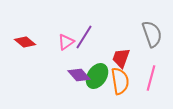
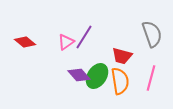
red trapezoid: moved 1 px right, 2 px up; rotated 95 degrees counterclockwise
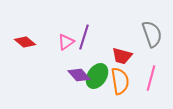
purple line: rotated 15 degrees counterclockwise
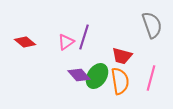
gray semicircle: moved 9 px up
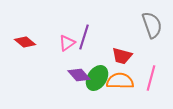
pink triangle: moved 1 px right, 1 px down
green ellipse: moved 2 px down
orange semicircle: rotated 80 degrees counterclockwise
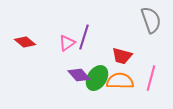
gray semicircle: moved 1 px left, 5 px up
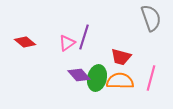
gray semicircle: moved 2 px up
red trapezoid: moved 1 px left, 1 px down
green ellipse: rotated 20 degrees counterclockwise
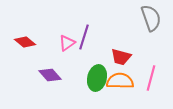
purple diamond: moved 29 px left
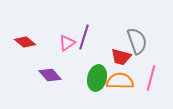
gray semicircle: moved 14 px left, 23 px down
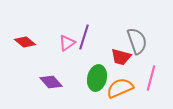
purple diamond: moved 1 px right, 7 px down
orange semicircle: moved 7 px down; rotated 24 degrees counterclockwise
